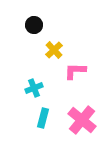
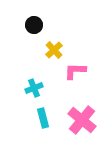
cyan rectangle: rotated 30 degrees counterclockwise
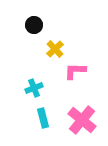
yellow cross: moved 1 px right, 1 px up
